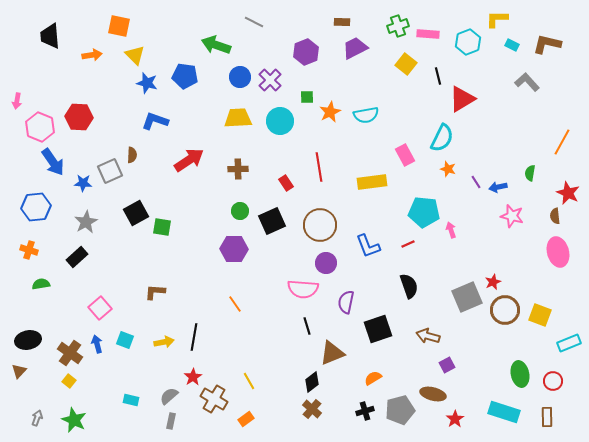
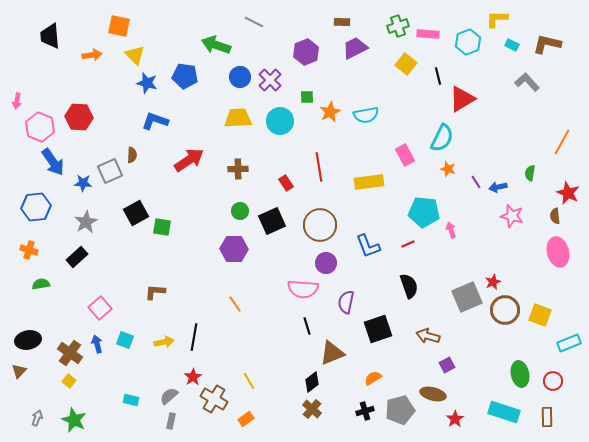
yellow rectangle at (372, 182): moved 3 px left
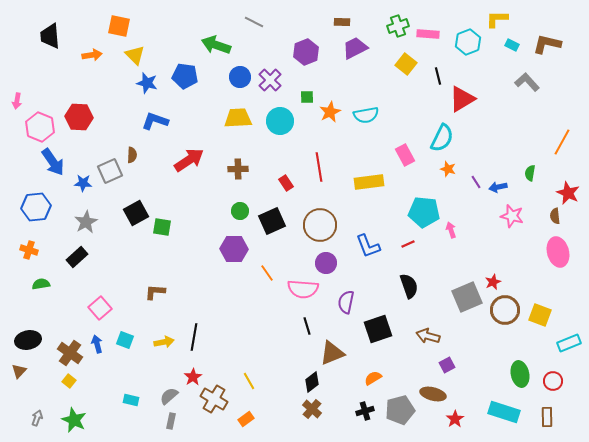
orange line at (235, 304): moved 32 px right, 31 px up
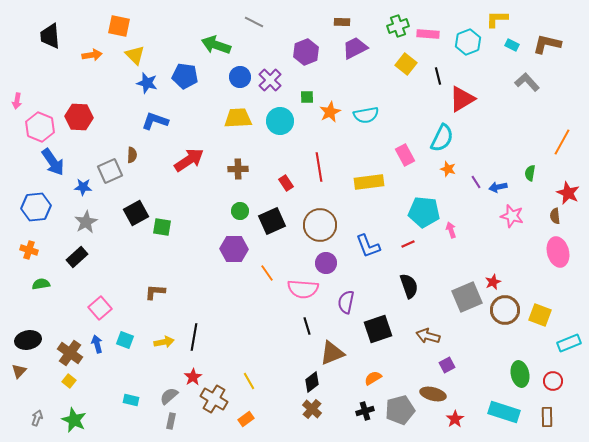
blue star at (83, 183): moved 4 px down
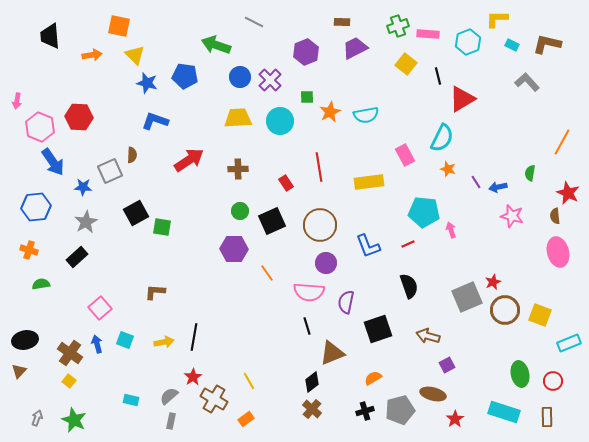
pink semicircle at (303, 289): moved 6 px right, 3 px down
black ellipse at (28, 340): moved 3 px left
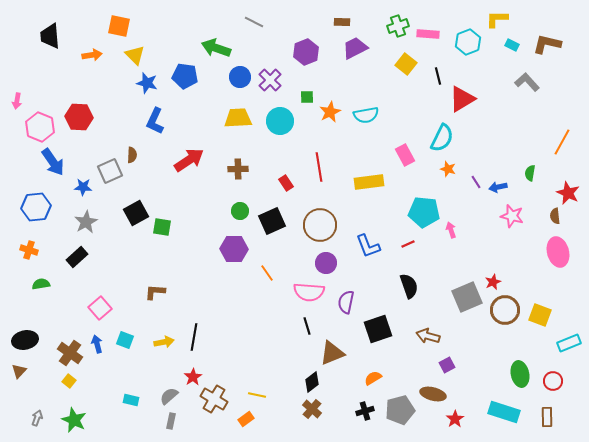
green arrow at (216, 45): moved 3 px down
blue L-shape at (155, 121): rotated 84 degrees counterclockwise
yellow line at (249, 381): moved 8 px right, 14 px down; rotated 48 degrees counterclockwise
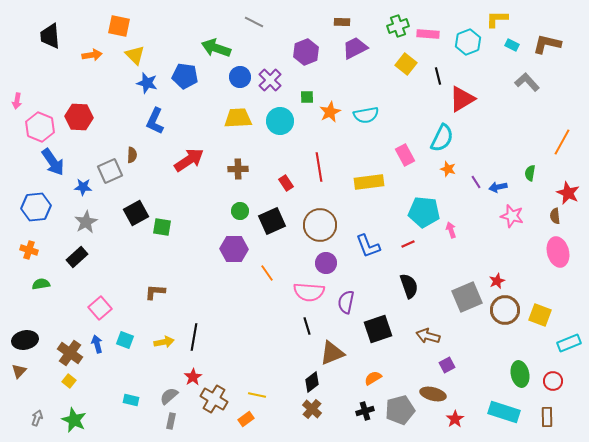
red star at (493, 282): moved 4 px right, 1 px up
